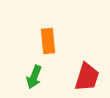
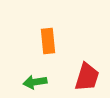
green arrow: moved 1 px right, 5 px down; rotated 60 degrees clockwise
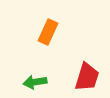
orange rectangle: moved 9 px up; rotated 30 degrees clockwise
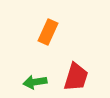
red trapezoid: moved 11 px left
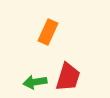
red trapezoid: moved 8 px left
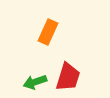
green arrow: rotated 10 degrees counterclockwise
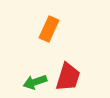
orange rectangle: moved 1 px right, 3 px up
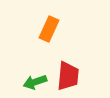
red trapezoid: moved 1 px up; rotated 12 degrees counterclockwise
